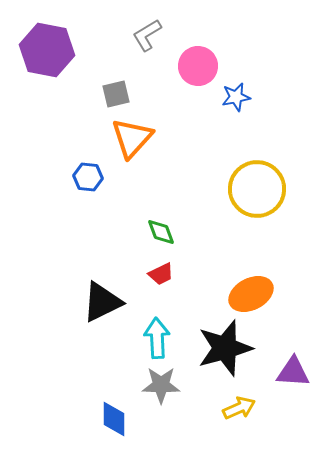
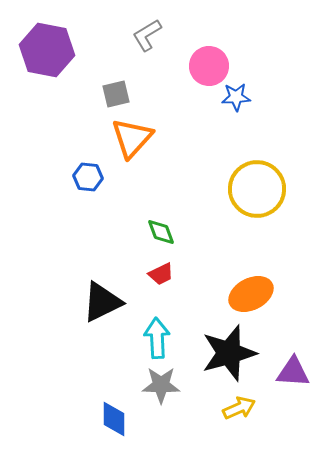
pink circle: moved 11 px right
blue star: rotated 8 degrees clockwise
black star: moved 4 px right, 5 px down
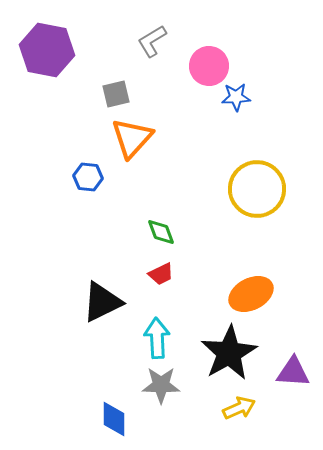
gray L-shape: moved 5 px right, 6 px down
black star: rotated 14 degrees counterclockwise
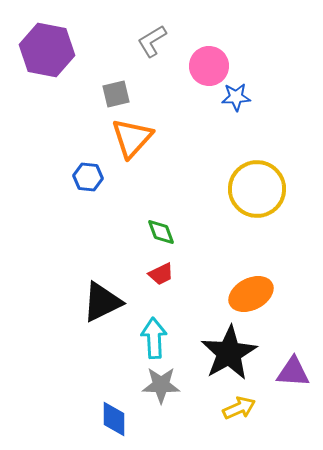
cyan arrow: moved 3 px left
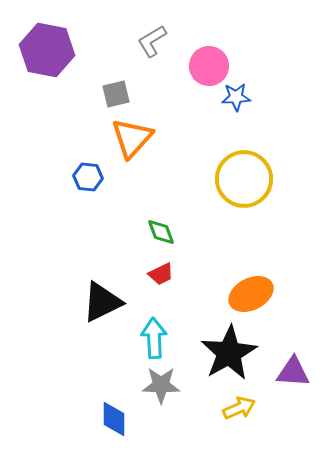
yellow circle: moved 13 px left, 10 px up
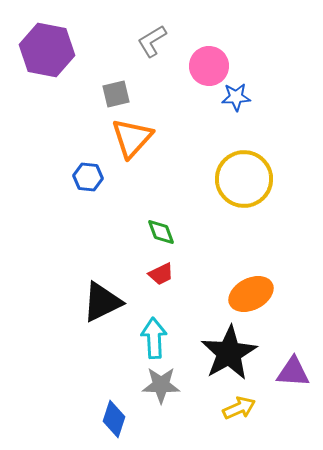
blue diamond: rotated 18 degrees clockwise
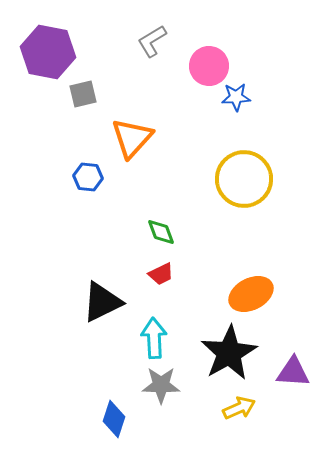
purple hexagon: moved 1 px right, 2 px down
gray square: moved 33 px left
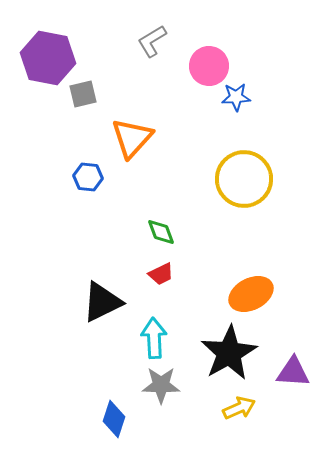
purple hexagon: moved 6 px down
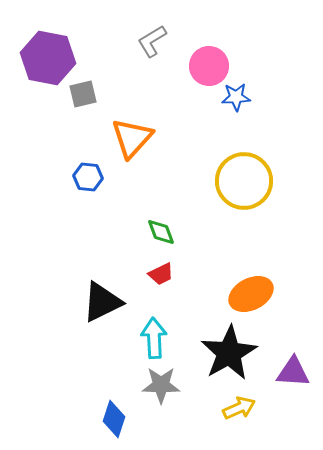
yellow circle: moved 2 px down
